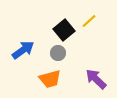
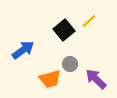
gray circle: moved 12 px right, 11 px down
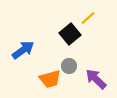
yellow line: moved 1 px left, 3 px up
black square: moved 6 px right, 4 px down
gray circle: moved 1 px left, 2 px down
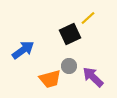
black square: rotated 15 degrees clockwise
purple arrow: moved 3 px left, 2 px up
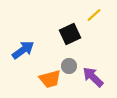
yellow line: moved 6 px right, 3 px up
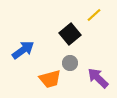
black square: rotated 15 degrees counterclockwise
gray circle: moved 1 px right, 3 px up
purple arrow: moved 5 px right, 1 px down
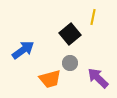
yellow line: moved 1 px left, 2 px down; rotated 35 degrees counterclockwise
